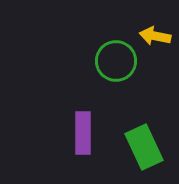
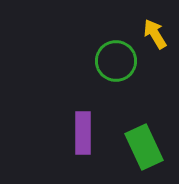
yellow arrow: moved 2 px up; rotated 48 degrees clockwise
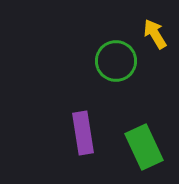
purple rectangle: rotated 9 degrees counterclockwise
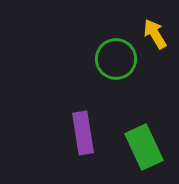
green circle: moved 2 px up
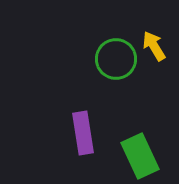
yellow arrow: moved 1 px left, 12 px down
green rectangle: moved 4 px left, 9 px down
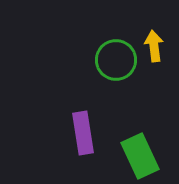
yellow arrow: rotated 24 degrees clockwise
green circle: moved 1 px down
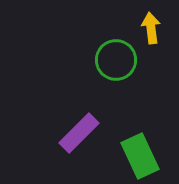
yellow arrow: moved 3 px left, 18 px up
purple rectangle: moved 4 px left; rotated 54 degrees clockwise
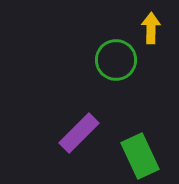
yellow arrow: rotated 8 degrees clockwise
